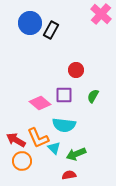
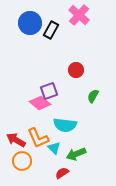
pink cross: moved 22 px left, 1 px down
purple square: moved 15 px left, 4 px up; rotated 18 degrees counterclockwise
cyan semicircle: moved 1 px right
red semicircle: moved 7 px left, 2 px up; rotated 24 degrees counterclockwise
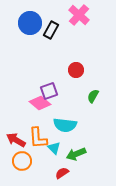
orange L-shape: rotated 20 degrees clockwise
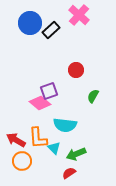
black rectangle: rotated 18 degrees clockwise
red semicircle: moved 7 px right
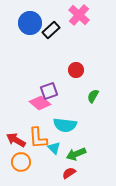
orange circle: moved 1 px left, 1 px down
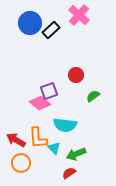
red circle: moved 5 px down
green semicircle: rotated 24 degrees clockwise
orange circle: moved 1 px down
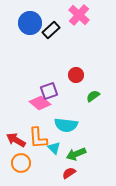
cyan semicircle: moved 1 px right
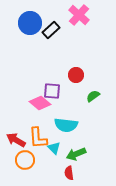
purple square: moved 3 px right; rotated 24 degrees clockwise
orange circle: moved 4 px right, 3 px up
red semicircle: rotated 64 degrees counterclockwise
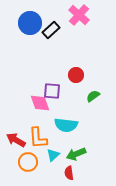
pink diamond: rotated 30 degrees clockwise
cyan triangle: moved 1 px left, 7 px down; rotated 32 degrees clockwise
orange circle: moved 3 px right, 2 px down
